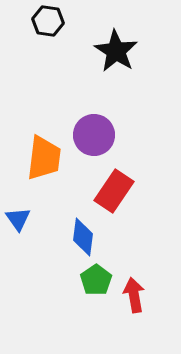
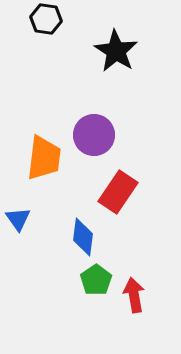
black hexagon: moved 2 px left, 2 px up
red rectangle: moved 4 px right, 1 px down
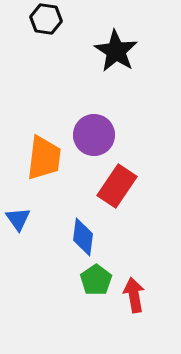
red rectangle: moved 1 px left, 6 px up
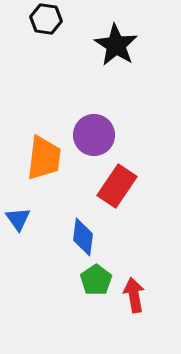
black star: moved 6 px up
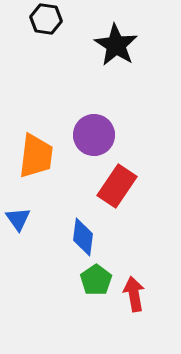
orange trapezoid: moved 8 px left, 2 px up
red arrow: moved 1 px up
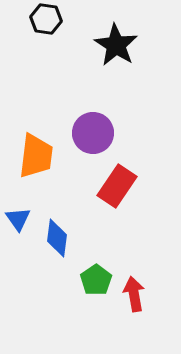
purple circle: moved 1 px left, 2 px up
blue diamond: moved 26 px left, 1 px down
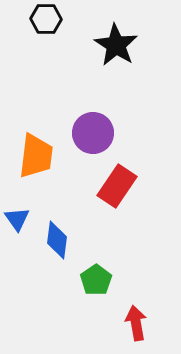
black hexagon: rotated 8 degrees counterclockwise
blue triangle: moved 1 px left
blue diamond: moved 2 px down
red arrow: moved 2 px right, 29 px down
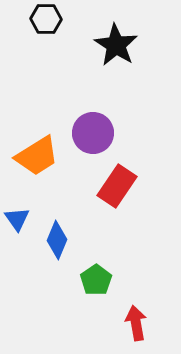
orange trapezoid: moved 1 px right; rotated 51 degrees clockwise
blue diamond: rotated 15 degrees clockwise
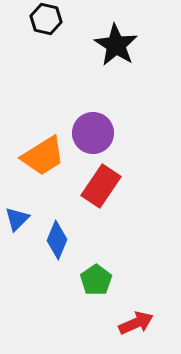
black hexagon: rotated 12 degrees clockwise
orange trapezoid: moved 6 px right
red rectangle: moved 16 px left
blue triangle: rotated 20 degrees clockwise
red arrow: rotated 76 degrees clockwise
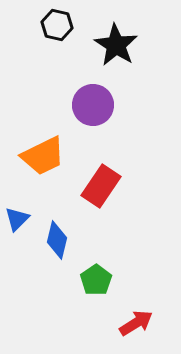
black hexagon: moved 11 px right, 6 px down
purple circle: moved 28 px up
orange trapezoid: rotated 6 degrees clockwise
blue diamond: rotated 9 degrees counterclockwise
red arrow: rotated 8 degrees counterclockwise
